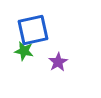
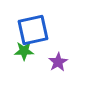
green star: rotated 12 degrees counterclockwise
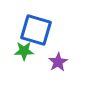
blue square: moved 3 px right; rotated 28 degrees clockwise
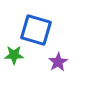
green star: moved 10 px left, 4 px down
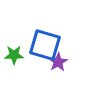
blue square: moved 9 px right, 15 px down
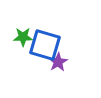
green star: moved 9 px right, 18 px up
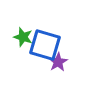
green star: rotated 18 degrees clockwise
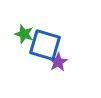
green star: moved 1 px right, 3 px up
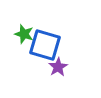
purple star: moved 5 px down
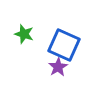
blue square: moved 19 px right; rotated 8 degrees clockwise
